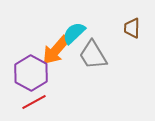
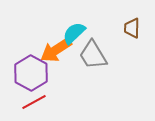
orange arrow: rotated 16 degrees clockwise
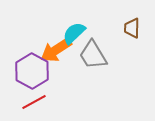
purple hexagon: moved 1 px right, 2 px up
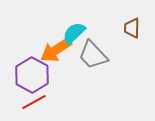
gray trapezoid: rotated 12 degrees counterclockwise
purple hexagon: moved 4 px down
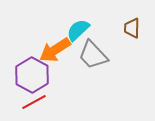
cyan semicircle: moved 4 px right, 3 px up
orange arrow: moved 1 px left
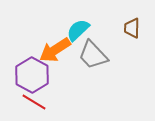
red line: rotated 60 degrees clockwise
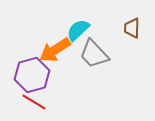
gray trapezoid: moved 1 px right, 1 px up
purple hexagon: rotated 16 degrees clockwise
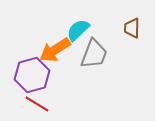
gray trapezoid: rotated 116 degrees counterclockwise
red line: moved 3 px right, 2 px down
